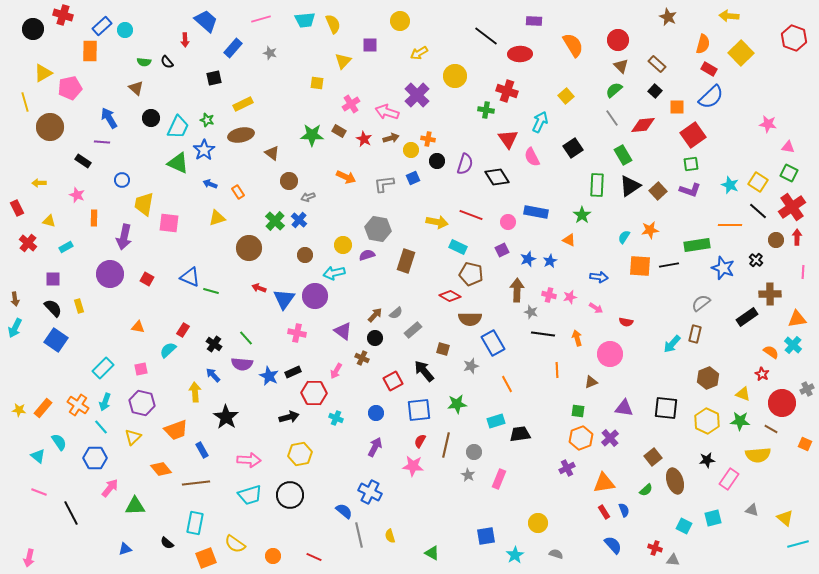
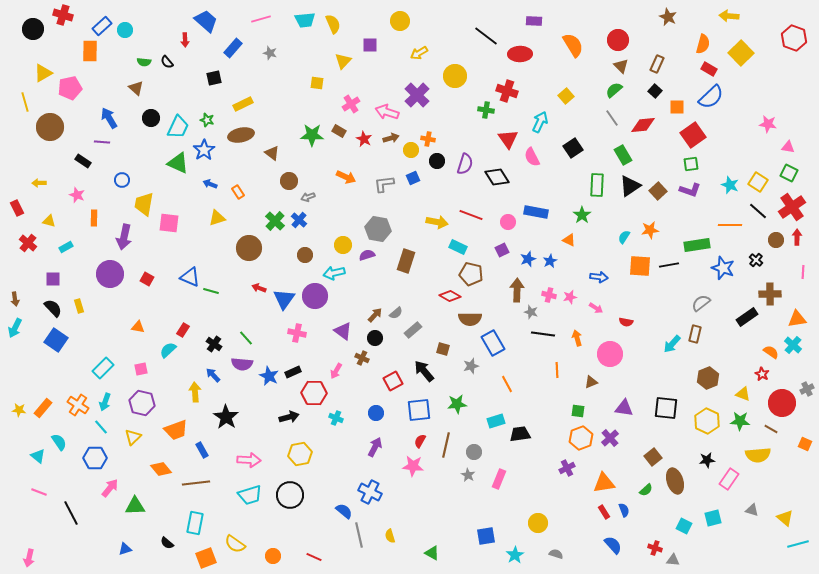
brown rectangle at (657, 64): rotated 72 degrees clockwise
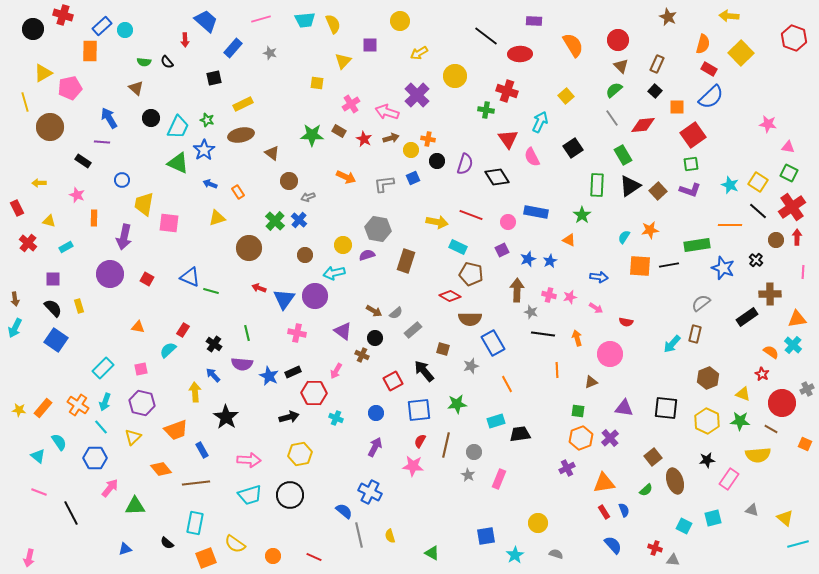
brown arrow at (375, 315): moved 1 px left, 4 px up; rotated 77 degrees clockwise
green line at (246, 338): moved 1 px right, 5 px up; rotated 28 degrees clockwise
brown cross at (362, 358): moved 3 px up
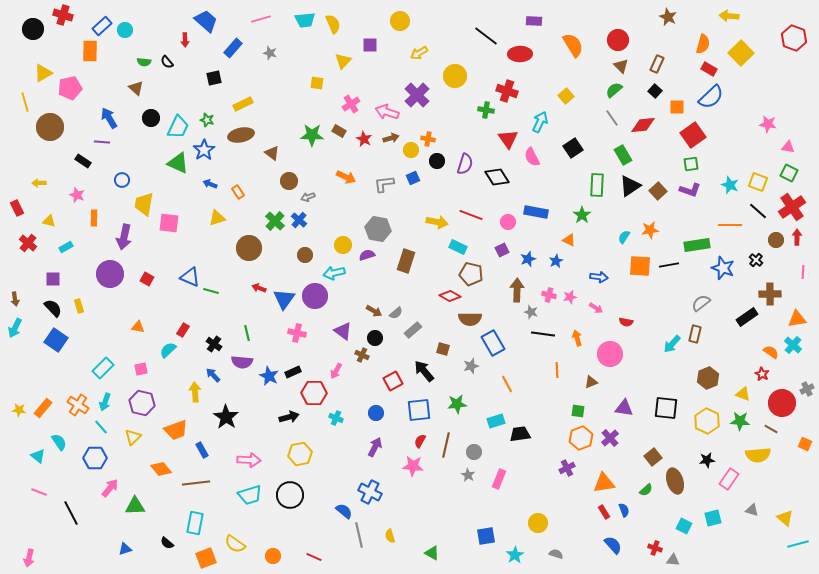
yellow square at (758, 182): rotated 12 degrees counterclockwise
blue star at (550, 261): moved 6 px right
purple semicircle at (242, 364): moved 2 px up
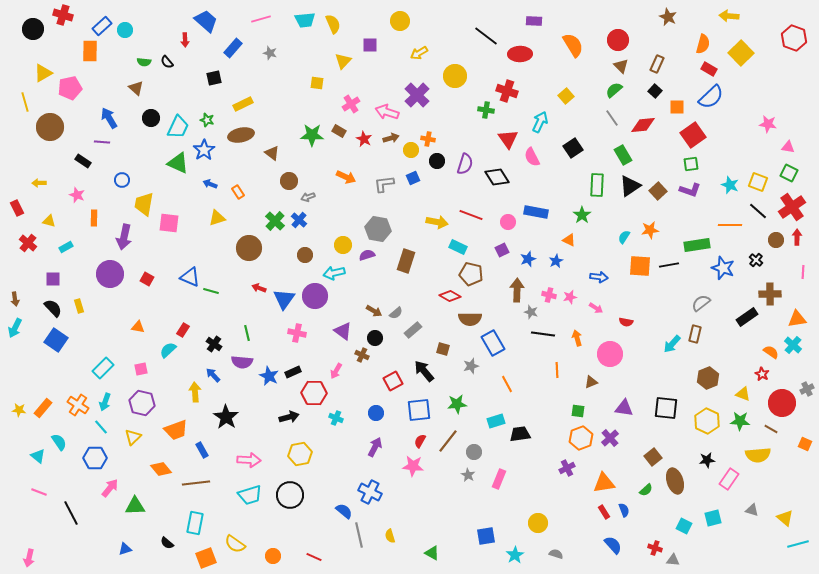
brown line at (446, 445): moved 2 px right, 4 px up; rotated 25 degrees clockwise
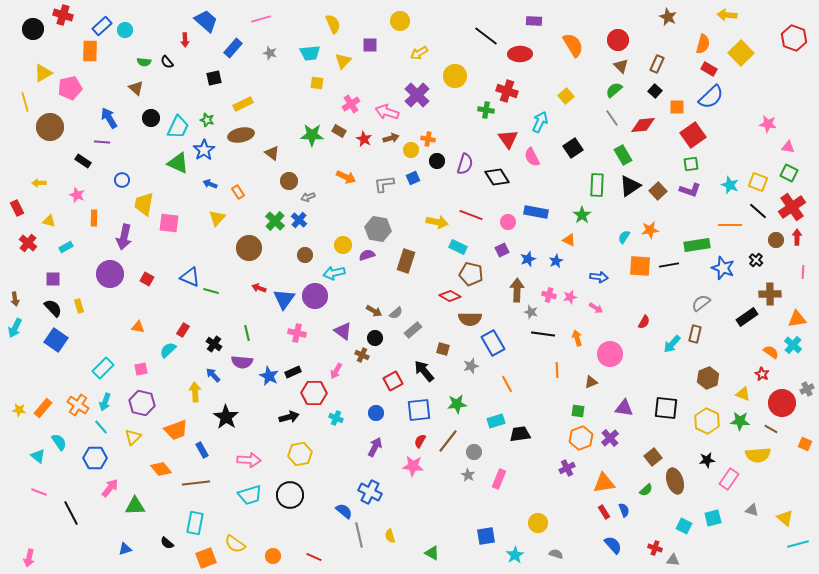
yellow arrow at (729, 16): moved 2 px left, 1 px up
cyan trapezoid at (305, 20): moved 5 px right, 33 px down
yellow triangle at (217, 218): rotated 30 degrees counterclockwise
red semicircle at (626, 322): moved 18 px right; rotated 72 degrees counterclockwise
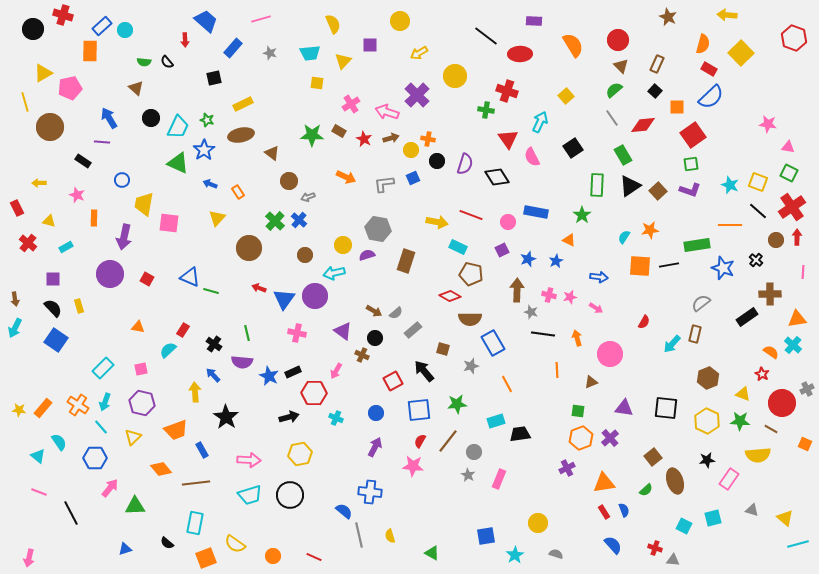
blue cross at (370, 492): rotated 20 degrees counterclockwise
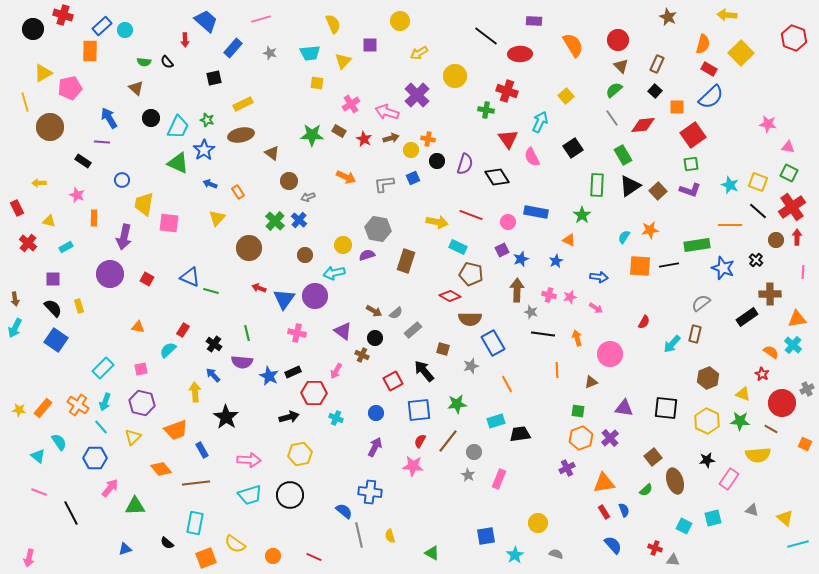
blue star at (528, 259): moved 7 px left
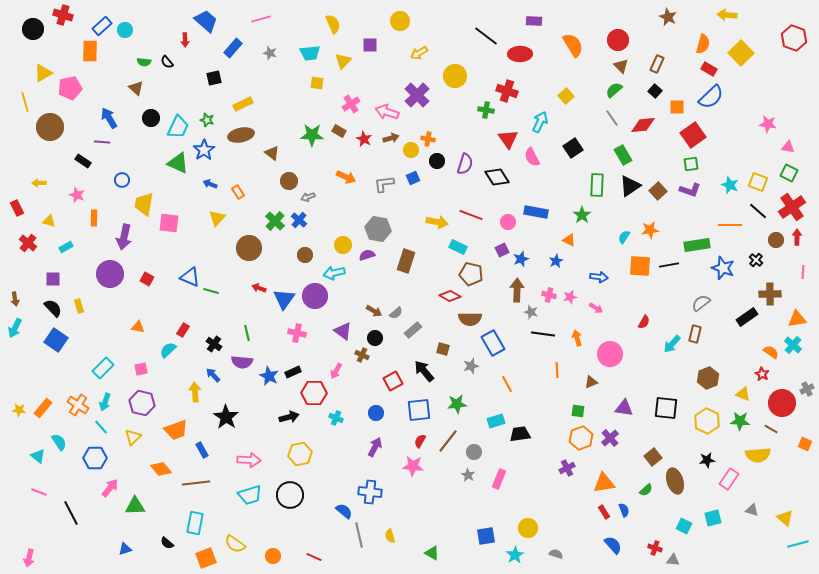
yellow circle at (538, 523): moved 10 px left, 5 px down
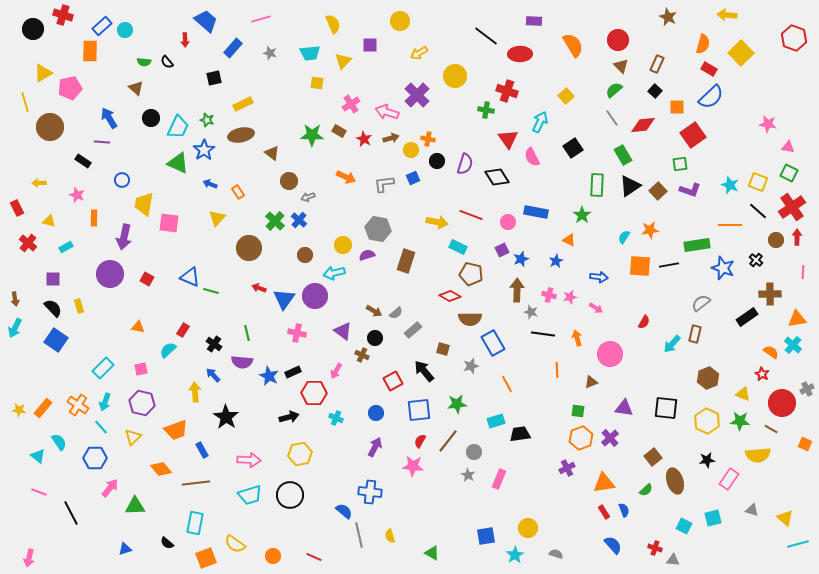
green square at (691, 164): moved 11 px left
